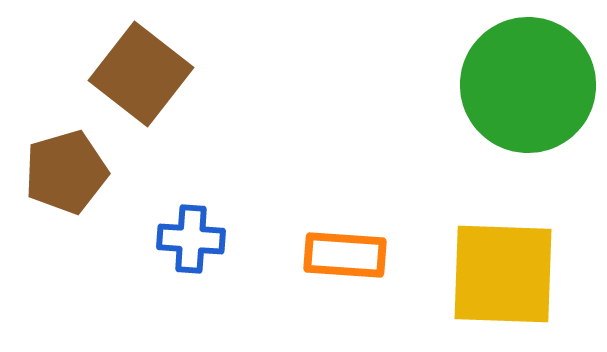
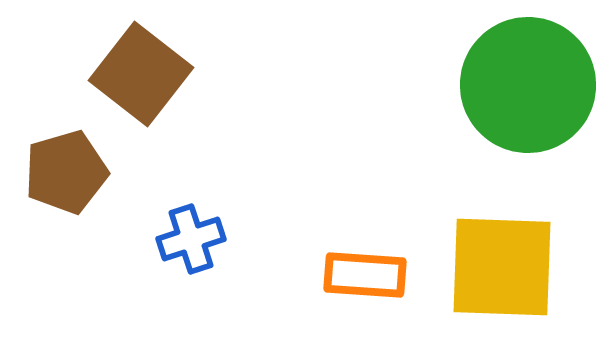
blue cross: rotated 22 degrees counterclockwise
orange rectangle: moved 20 px right, 20 px down
yellow square: moved 1 px left, 7 px up
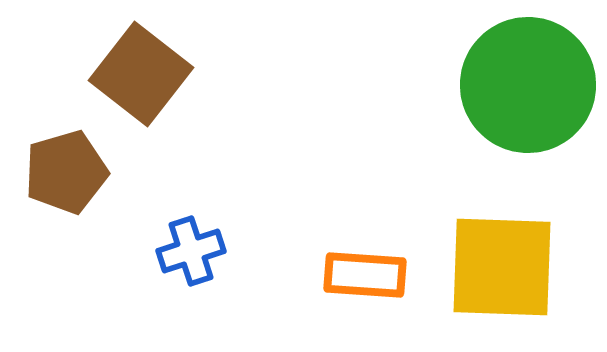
blue cross: moved 12 px down
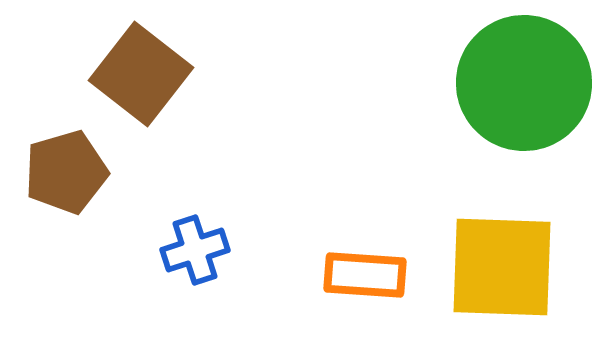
green circle: moved 4 px left, 2 px up
blue cross: moved 4 px right, 1 px up
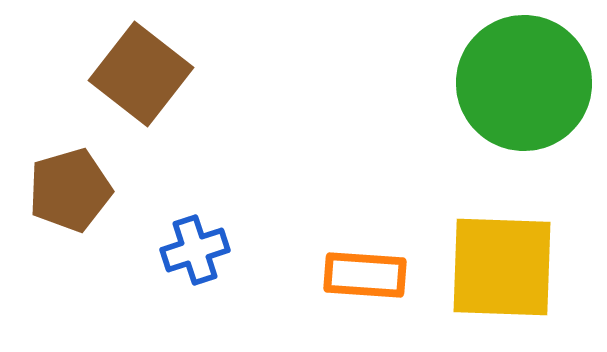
brown pentagon: moved 4 px right, 18 px down
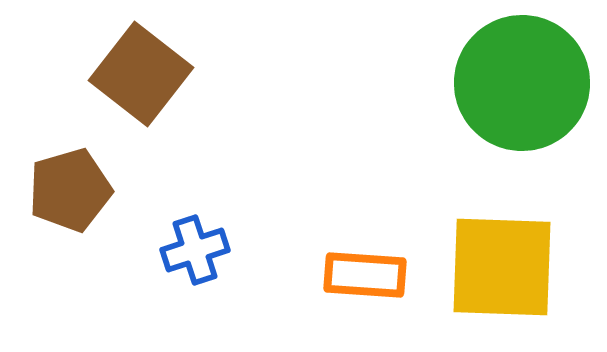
green circle: moved 2 px left
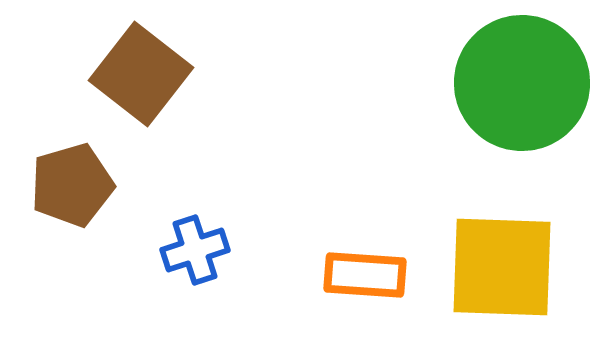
brown pentagon: moved 2 px right, 5 px up
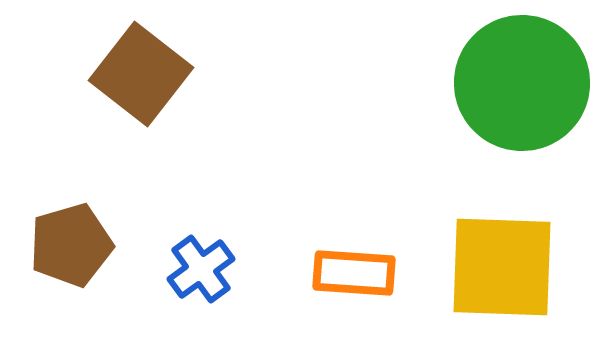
brown pentagon: moved 1 px left, 60 px down
blue cross: moved 6 px right, 19 px down; rotated 18 degrees counterclockwise
orange rectangle: moved 11 px left, 2 px up
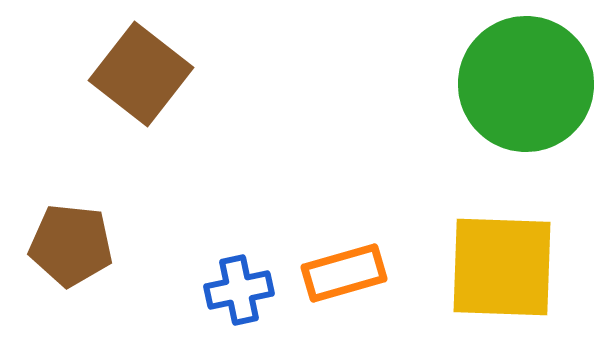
green circle: moved 4 px right, 1 px down
brown pentagon: rotated 22 degrees clockwise
blue cross: moved 38 px right, 21 px down; rotated 24 degrees clockwise
orange rectangle: moved 10 px left; rotated 20 degrees counterclockwise
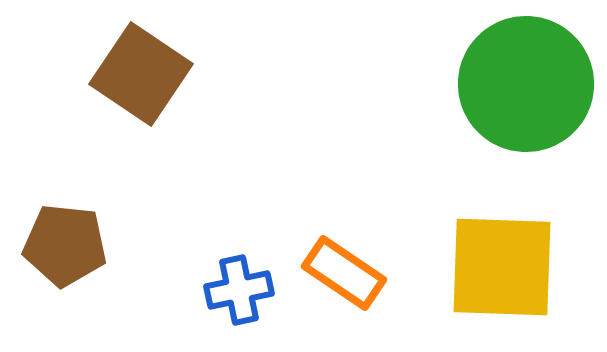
brown square: rotated 4 degrees counterclockwise
brown pentagon: moved 6 px left
orange rectangle: rotated 50 degrees clockwise
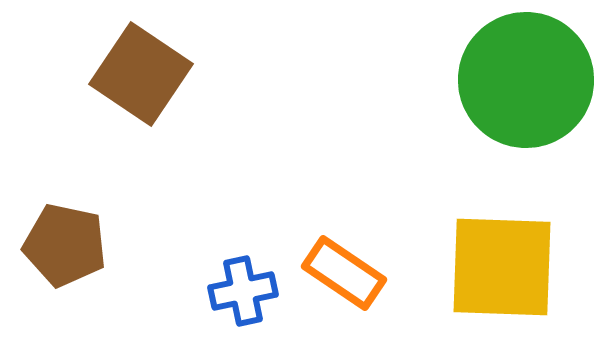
green circle: moved 4 px up
brown pentagon: rotated 6 degrees clockwise
blue cross: moved 4 px right, 1 px down
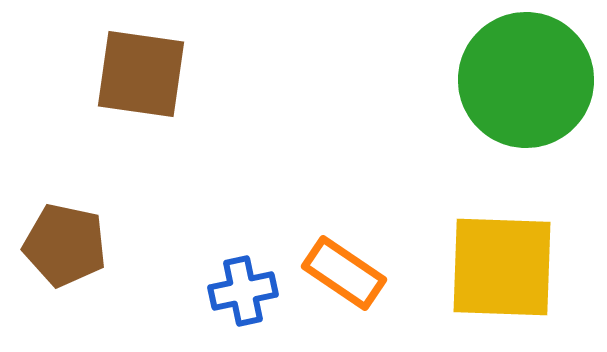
brown square: rotated 26 degrees counterclockwise
